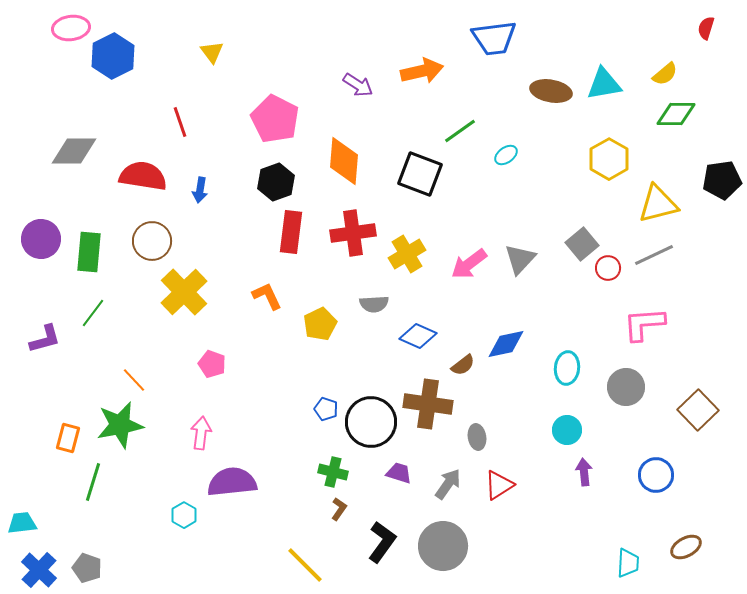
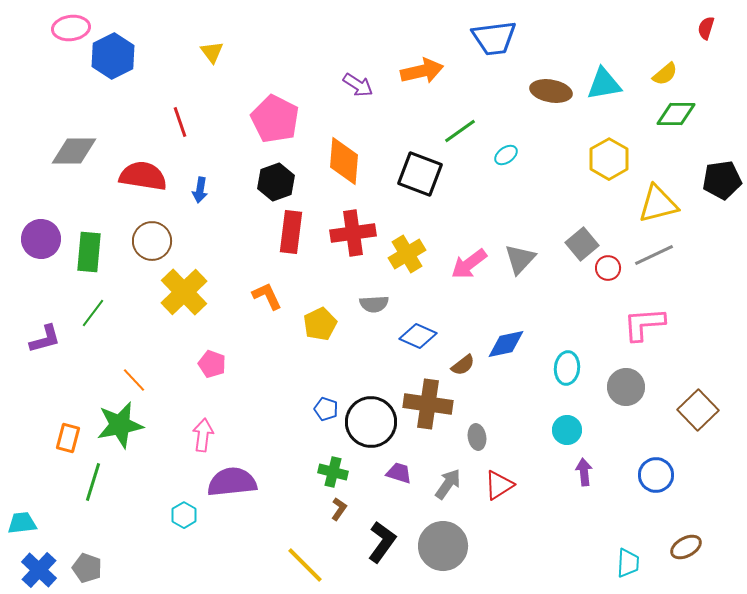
pink arrow at (201, 433): moved 2 px right, 2 px down
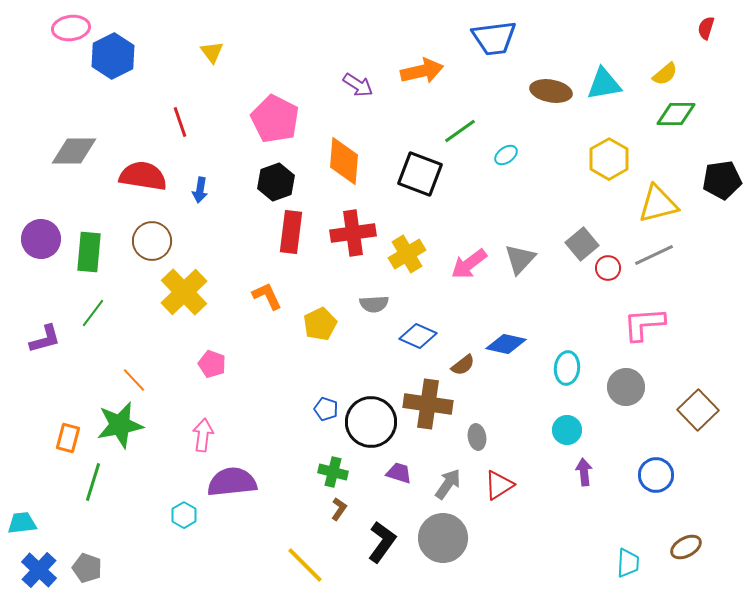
blue diamond at (506, 344): rotated 24 degrees clockwise
gray circle at (443, 546): moved 8 px up
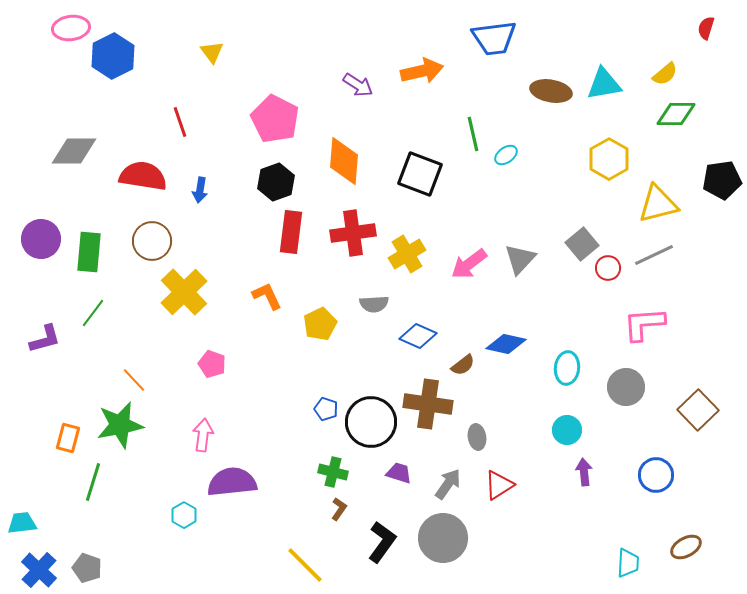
green line at (460, 131): moved 13 px right, 3 px down; rotated 68 degrees counterclockwise
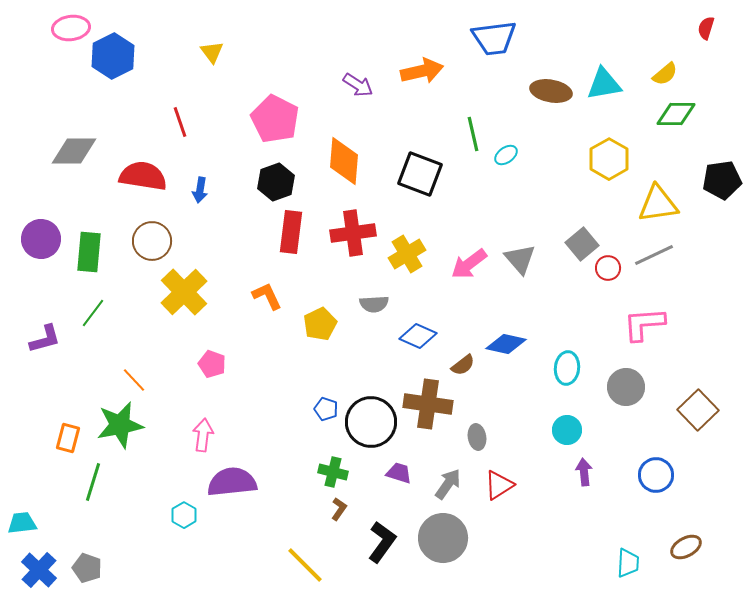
yellow triangle at (658, 204): rotated 6 degrees clockwise
gray triangle at (520, 259): rotated 24 degrees counterclockwise
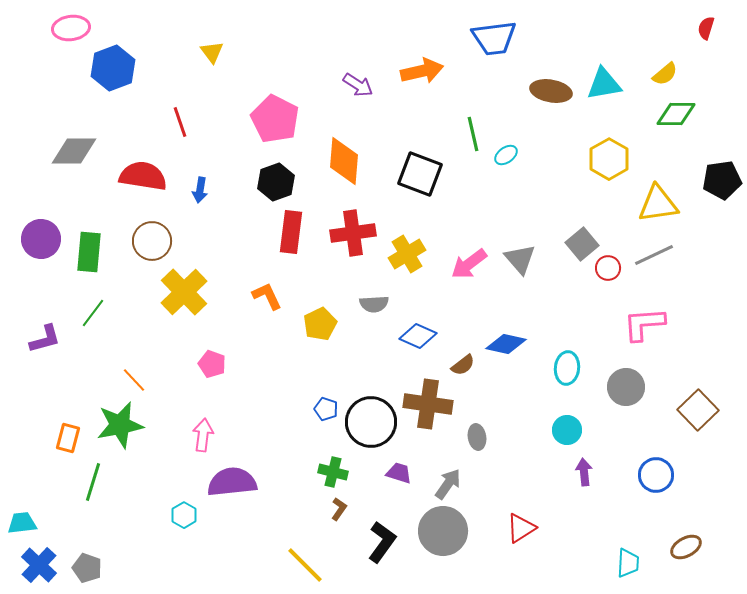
blue hexagon at (113, 56): moved 12 px down; rotated 6 degrees clockwise
red triangle at (499, 485): moved 22 px right, 43 px down
gray circle at (443, 538): moved 7 px up
blue cross at (39, 570): moved 5 px up
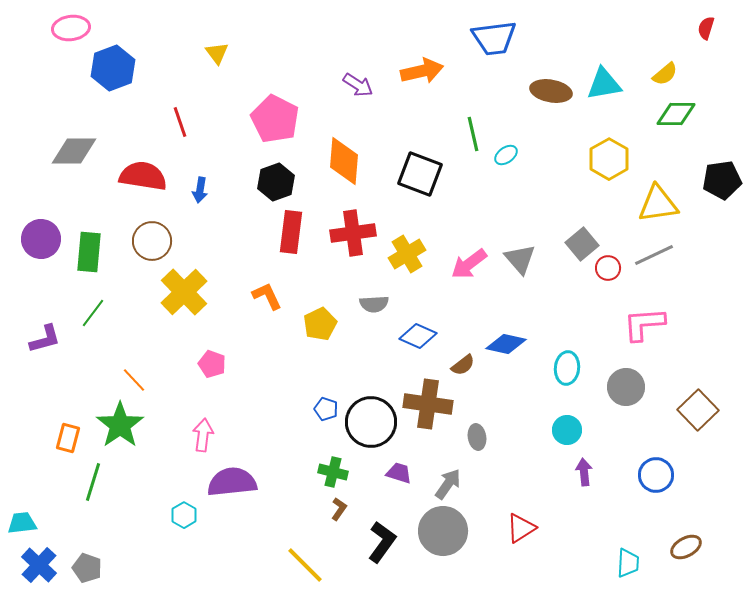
yellow triangle at (212, 52): moved 5 px right, 1 px down
green star at (120, 425): rotated 24 degrees counterclockwise
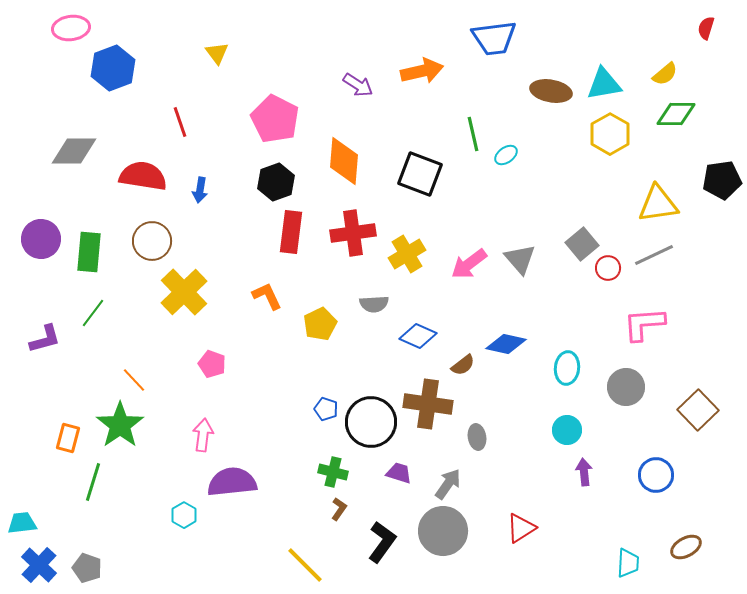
yellow hexagon at (609, 159): moved 1 px right, 25 px up
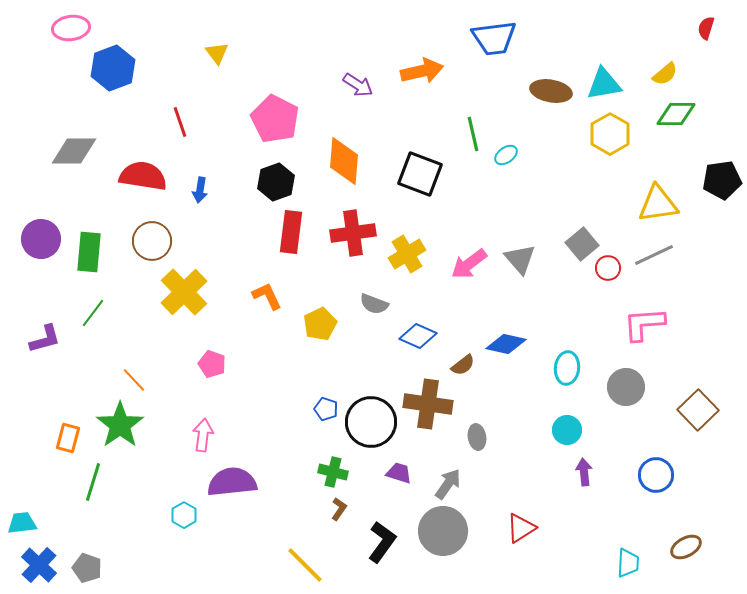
gray semicircle at (374, 304): rotated 24 degrees clockwise
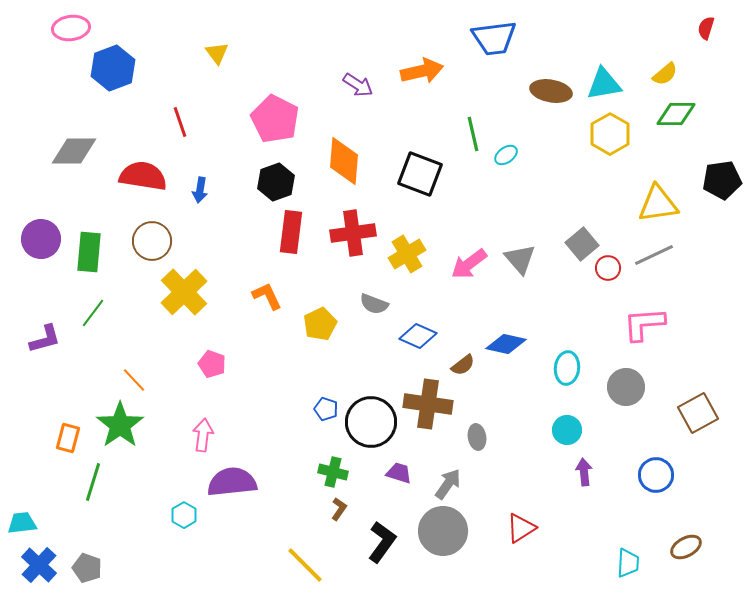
brown square at (698, 410): moved 3 px down; rotated 15 degrees clockwise
